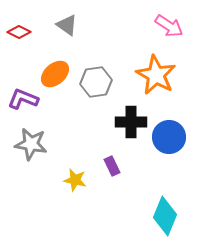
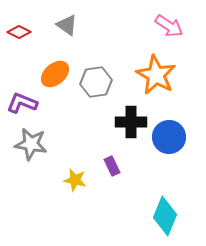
purple L-shape: moved 1 px left, 4 px down
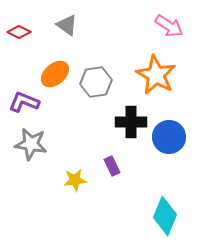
purple L-shape: moved 2 px right, 1 px up
yellow star: rotated 20 degrees counterclockwise
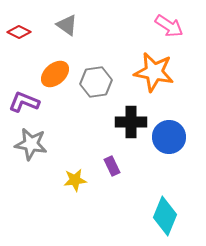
orange star: moved 2 px left, 3 px up; rotated 18 degrees counterclockwise
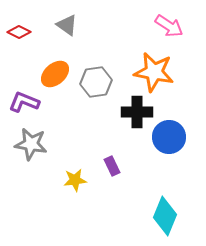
black cross: moved 6 px right, 10 px up
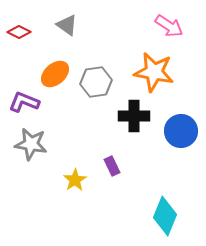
black cross: moved 3 px left, 4 px down
blue circle: moved 12 px right, 6 px up
yellow star: rotated 25 degrees counterclockwise
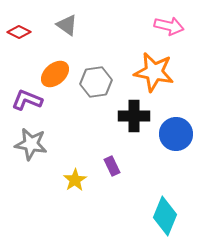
pink arrow: rotated 20 degrees counterclockwise
purple L-shape: moved 3 px right, 2 px up
blue circle: moved 5 px left, 3 px down
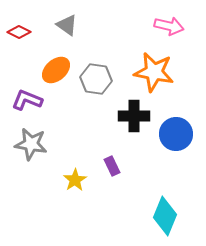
orange ellipse: moved 1 px right, 4 px up
gray hexagon: moved 3 px up; rotated 16 degrees clockwise
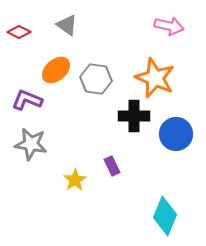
orange star: moved 1 px right, 6 px down; rotated 12 degrees clockwise
